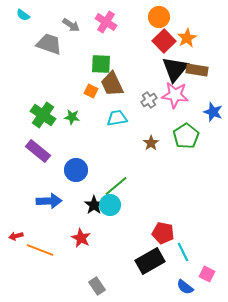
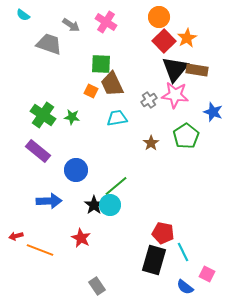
black rectangle: moved 4 px right, 1 px up; rotated 44 degrees counterclockwise
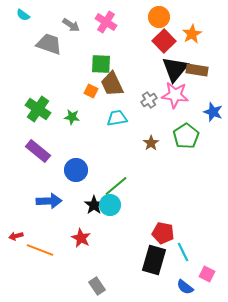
orange star: moved 5 px right, 4 px up
green cross: moved 5 px left, 6 px up
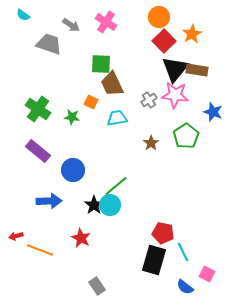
orange square: moved 11 px down
blue circle: moved 3 px left
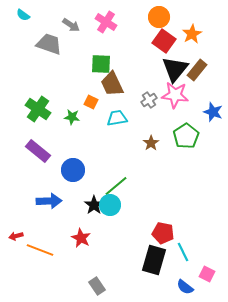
red square: rotated 10 degrees counterclockwise
brown rectangle: rotated 60 degrees counterclockwise
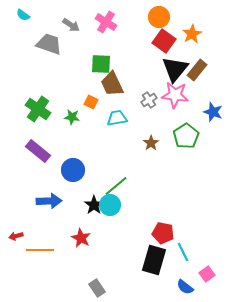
orange line: rotated 20 degrees counterclockwise
pink square: rotated 28 degrees clockwise
gray rectangle: moved 2 px down
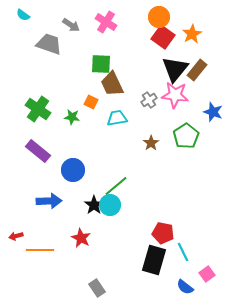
red square: moved 1 px left, 4 px up
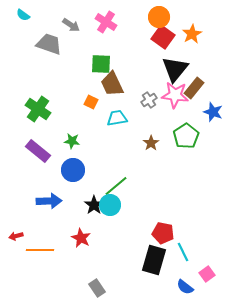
brown rectangle: moved 3 px left, 18 px down
green star: moved 24 px down
